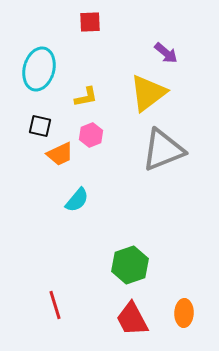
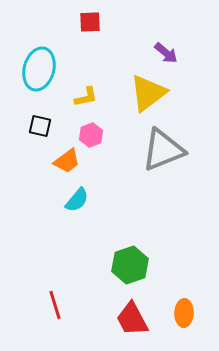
orange trapezoid: moved 7 px right, 7 px down; rotated 12 degrees counterclockwise
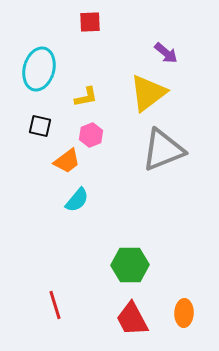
green hexagon: rotated 18 degrees clockwise
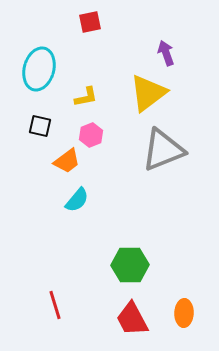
red square: rotated 10 degrees counterclockwise
purple arrow: rotated 150 degrees counterclockwise
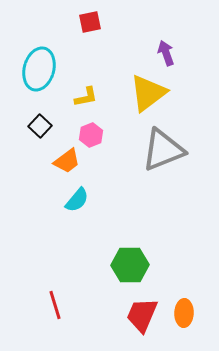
black square: rotated 30 degrees clockwise
red trapezoid: moved 10 px right, 4 px up; rotated 51 degrees clockwise
